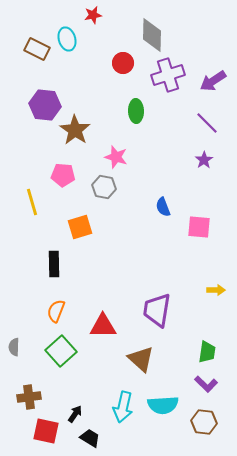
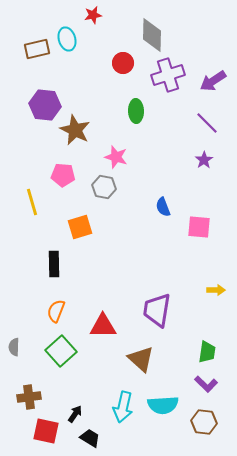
brown rectangle: rotated 40 degrees counterclockwise
brown star: rotated 8 degrees counterclockwise
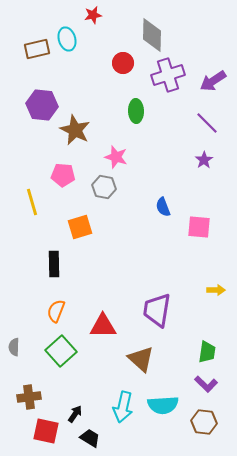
purple hexagon: moved 3 px left
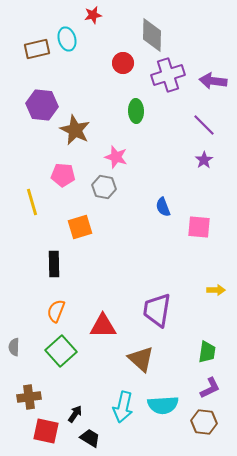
purple arrow: rotated 40 degrees clockwise
purple line: moved 3 px left, 2 px down
purple L-shape: moved 4 px right, 4 px down; rotated 70 degrees counterclockwise
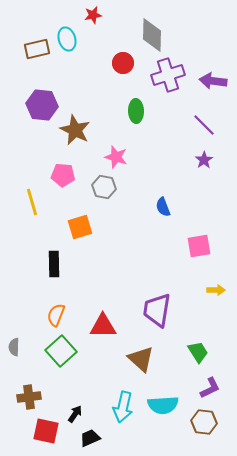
pink square: moved 19 px down; rotated 15 degrees counterclockwise
orange semicircle: moved 4 px down
green trapezoid: moved 9 px left; rotated 40 degrees counterclockwise
black trapezoid: rotated 55 degrees counterclockwise
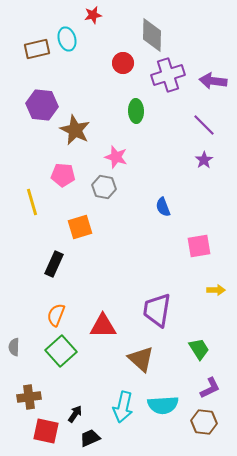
black rectangle: rotated 25 degrees clockwise
green trapezoid: moved 1 px right, 3 px up
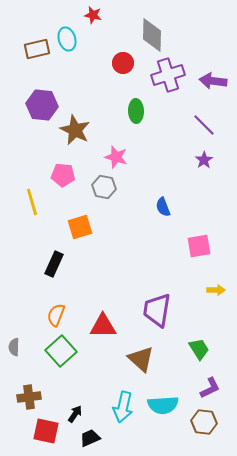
red star: rotated 24 degrees clockwise
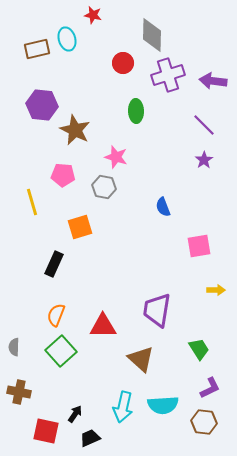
brown cross: moved 10 px left, 5 px up; rotated 20 degrees clockwise
